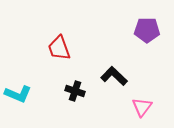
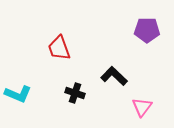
black cross: moved 2 px down
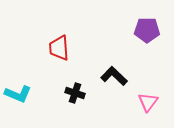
red trapezoid: rotated 16 degrees clockwise
pink triangle: moved 6 px right, 5 px up
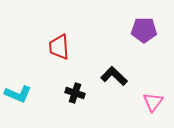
purple pentagon: moved 3 px left
red trapezoid: moved 1 px up
pink triangle: moved 5 px right
